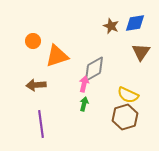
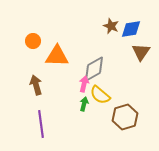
blue diamond: moved 4 px left, 6 px down
orange triangle: rotated 20 degrees clockwise
brown arrow: rotated 78 degrees clockwise
yellow semicircle: moved 28 px left; rotated 15 degrees clockwise
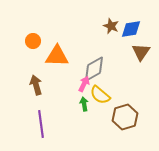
pink arrow: rotated 14 degrees clockwise
green arrow: rotated 24 degrees counterclockwise
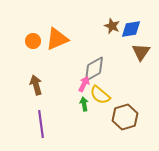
brown star: moved 1 px right
orange triangle: moved 17 px up; rotated 25 degrees counterclockwise
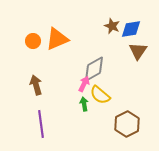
brown triangle: moved 3 px left, 1 px up
brown hexagon: moved 2 px right, 7 px down; rotated 10 degrees counterclockwise
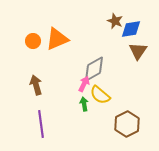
brown star: moved 3 px right, 5 px up
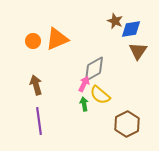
purple line: moved 2 px left, 3 px up
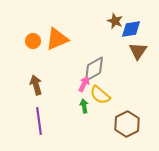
green arrow: moved 2 px down
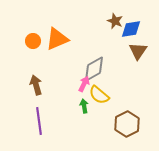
yellow semicircle: moved 1 px left
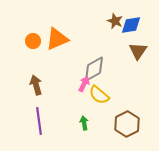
blue diamond: moved 4 px up
green arrow: moved 17 px down
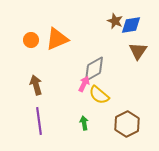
orange circle: moved 2 px left, 1 px up
